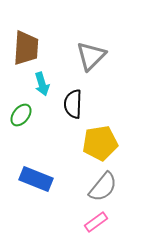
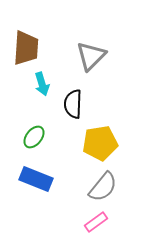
green ellipse: moved 13 px right, 22 px down
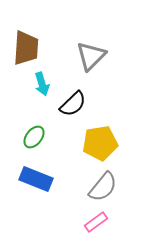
black semicircle: rotated 136 degrees counterclockwise
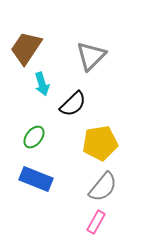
brown trapezoid: rotated 150 degrees counterclockwise
pink rectangle: rotated 25 degrees counterclockwise
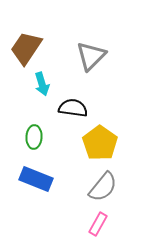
black semicircle: moved 4 px down; rotated 128 degrees counterclockwise
green ellipse: rotated 35 degrees counterclockwise
yellow pentagon: rotated 28 degrees counterclockwise
pink rectangle: moved 2 px right, 2 px down
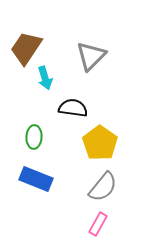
cyan arrow: moved 3 px right, 6 px up
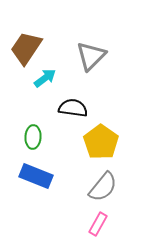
cyan arrow: rotated 110 degrees counterclockwise
green ellipse: moved 1 px left
yellow pentagon: moved 1 px right, 1 px up
blue rectangle: moved 3 px up
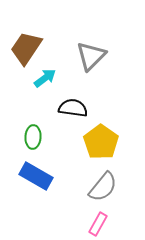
blue rectangle: rotated 8 degrees clockwise
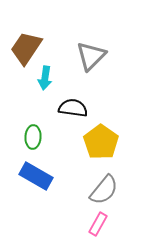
cyan arrow: rotated 135 degrees clockwise
gray semicircle: moved 1 px right, 3 px down
